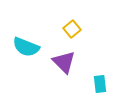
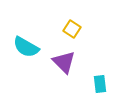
yellow square: rotated 18 degrees counterclockwise
cyan semicircle: rotated 8 degrees clockwise
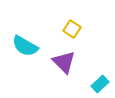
cyan semicircle: moved 1 px left, 1 px up
cyan rectangle: rotated 54 degrees clockwise
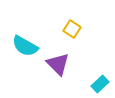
purple triangle: moved 6 px left, 2 px down
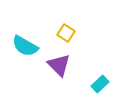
yellow square: moved 6 px left, 4 px down
purple triangle: moved 1 px right, 1 px down
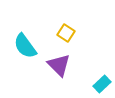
cyan semicircle: rotated 24 degrees clockwise
cyan rectangle: moved 2 px right
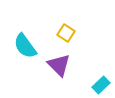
cyan rectangle: moved 1 px left, 1 px down
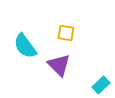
yellow square: rotated 24 degrees counterclockwise
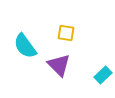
cyan rectangle: moved 2 px right, 10 px up
